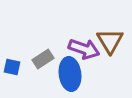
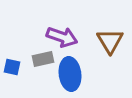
purple arrow: moved 22 px left, 12 px up
gray rectangle: rotated 20 degrees clockwise
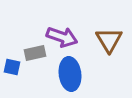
brown triangle: moved 1 px left, 1 px up
gray rectangle: moved 8 px left, 6 px up
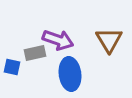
purple arrow: moved 4 px left, 3 px down
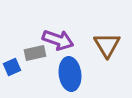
brown triangle: moved 2 px left, 5 px down
blue square: rotated 36 degrees counterclockwise
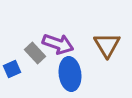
purple arrow: moved 4 px down
gray rectangle: rotated 60 degrees clockwise
blue square: moved 2 px down
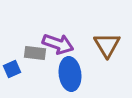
gray rectangle: rotated 40 degrees counterclockwise
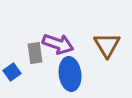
gray rectangle: rotated 75 degrees clockwise
blue square: moved 3 px down; rotated 12 degrees counterclockwise
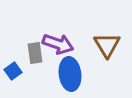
blue square: moved 1 px right, 1 px up
